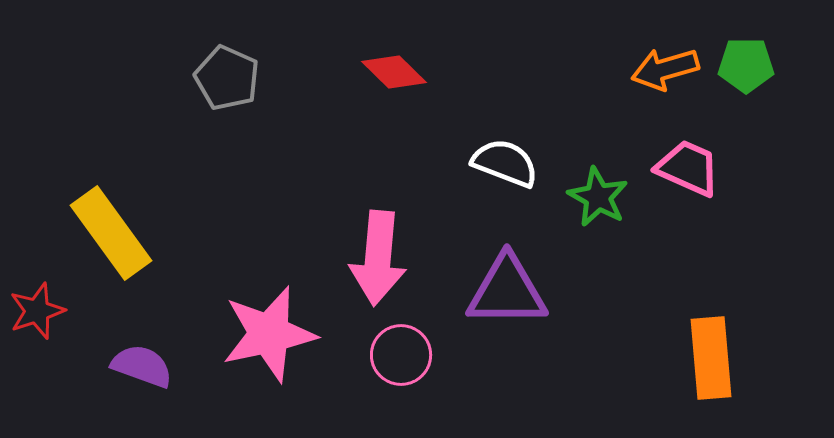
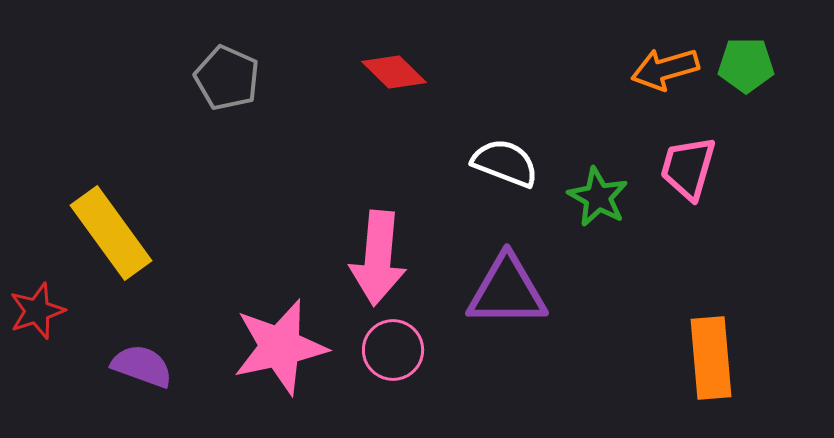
pink trapezoid: rotated 98 degrees counterclockwise
pink star: moved 11 px right, 13 px down
pink circle: moved 8 px left, 5 px up
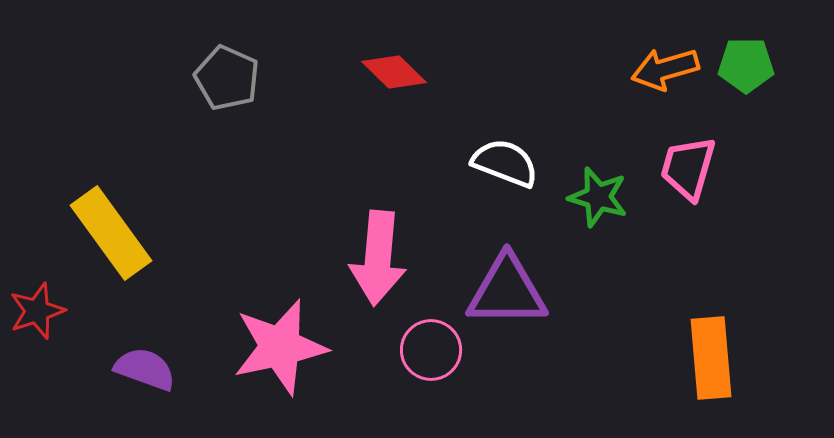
green star: rotated 12 degrees counterclockwise
pink circle: moved 38 px right
purple semicircle: moved 3 px right, 3 px down
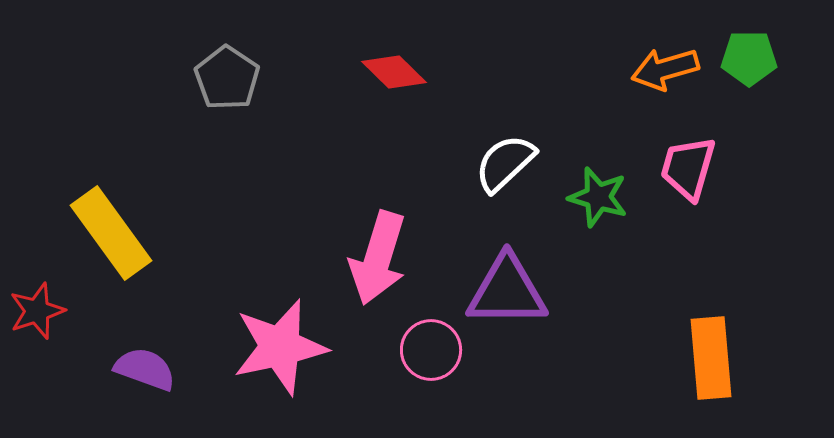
green pentagon: moved 3 px right, 7 px up
gray pentagon: rotated 10 degrees clockwise
white semicircle: rotated 64 degrees counterclockwise
pink arrow: rotated 12 degrees clockwise
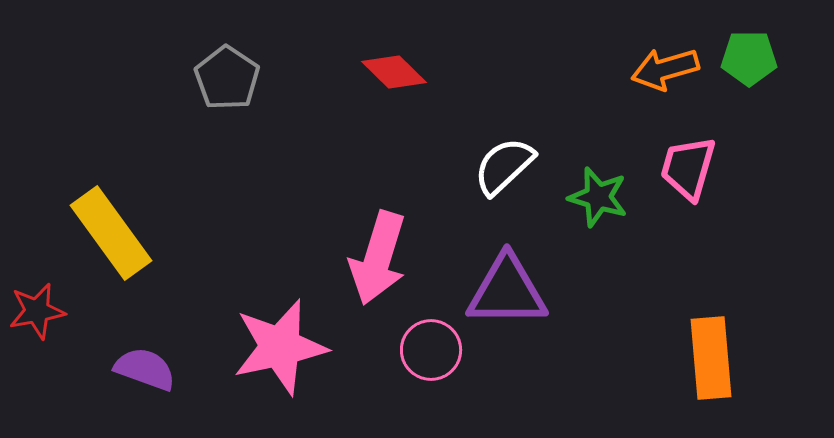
white semicircle: moved 1 px left, 3 px down
red star: rotated 8 degrees clockwise
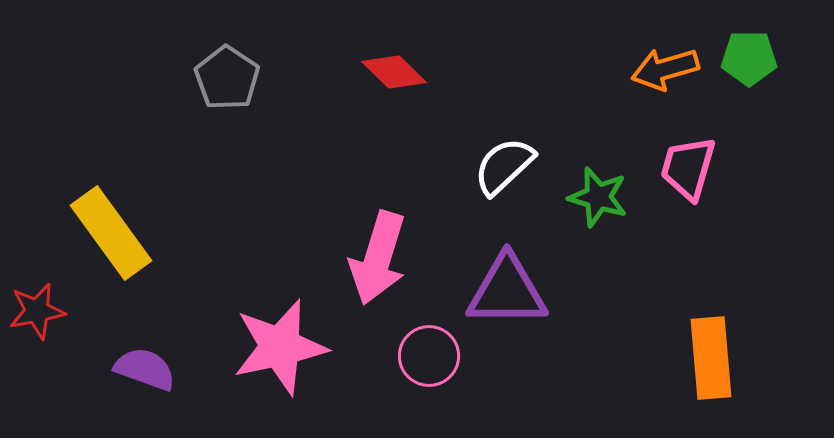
pink circle: moved 2 px left, 6 px down
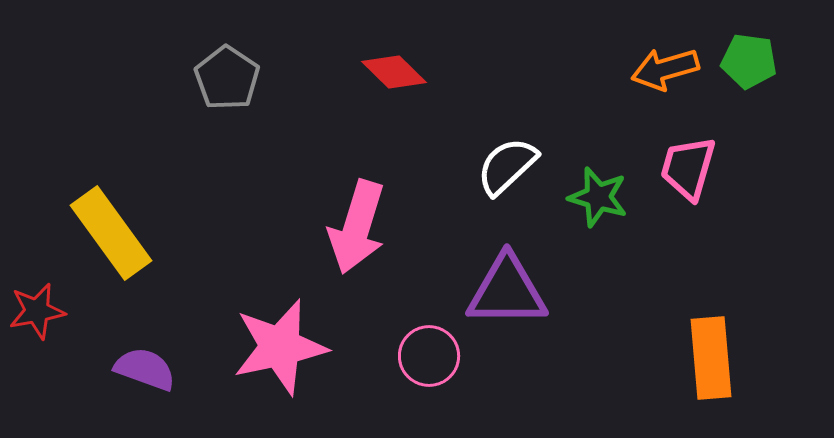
green pentagon: moved 3 px down; rotated 8 degrees clockwise
white semicircle: moved 3 px right
pink arrow: moved 21 px left, 31 px up
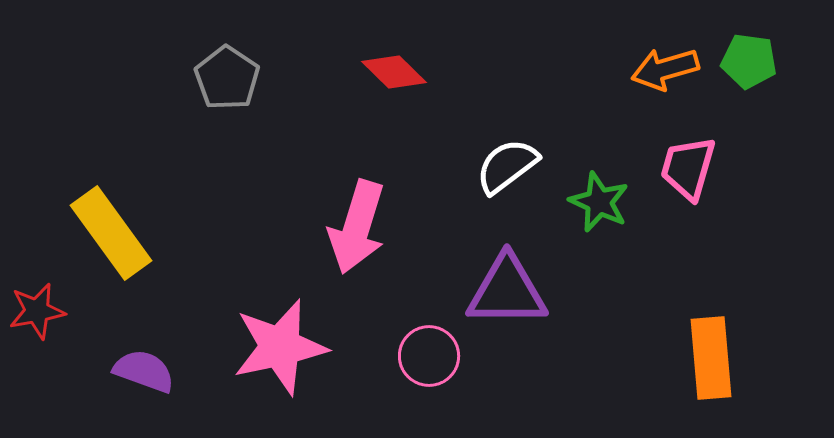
white semicircle: rotated 6 degrees clockwise
green star: moved 1 px right, 5 px down; rotated 8 degrees clockwise
purple semicircle: moved 1 px left, 2 px down
